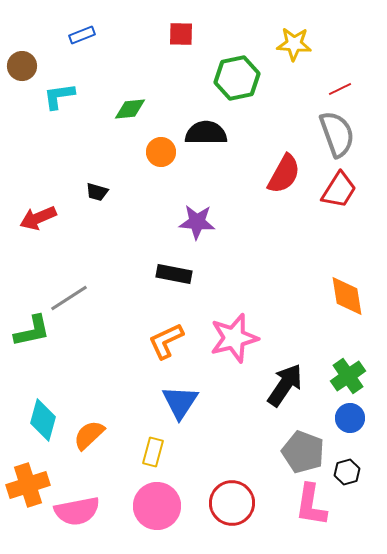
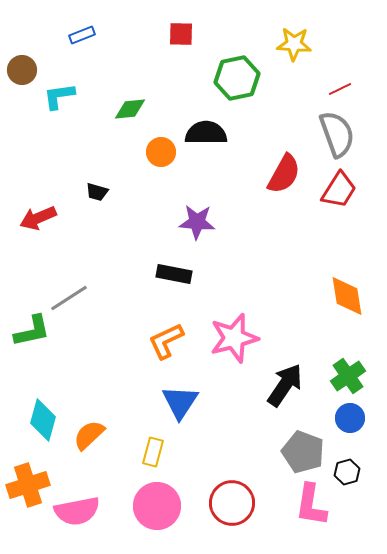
brown circle: moved 4 px down
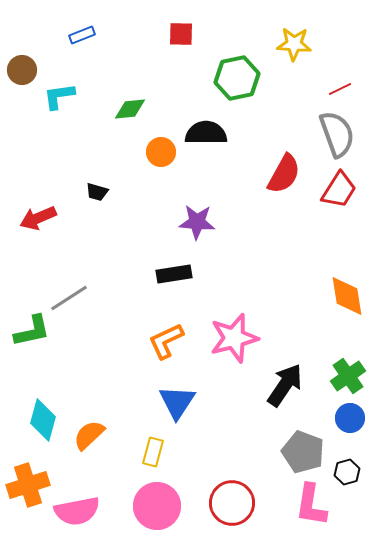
black rectangle: rotated 20 degrees counterclockwise
blue triangle: moved 3 px left
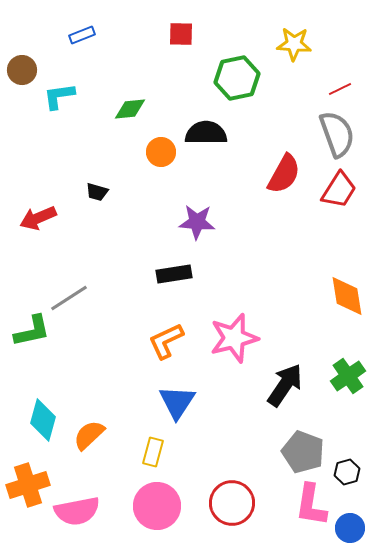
blue circle: moved 110 px down
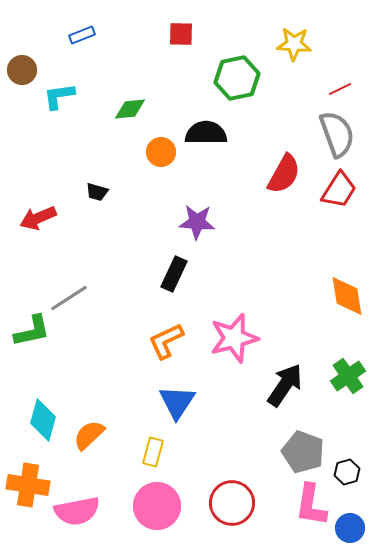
black rectangle: rotated 56 degrees counterclockwise
orange cross: rotated 27 degrees clockwise
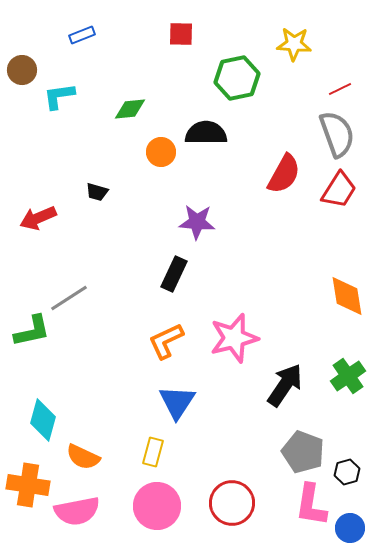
orange semicircle: moved 6 px left, 22 px down; rotated 112 degrees counterclockwise
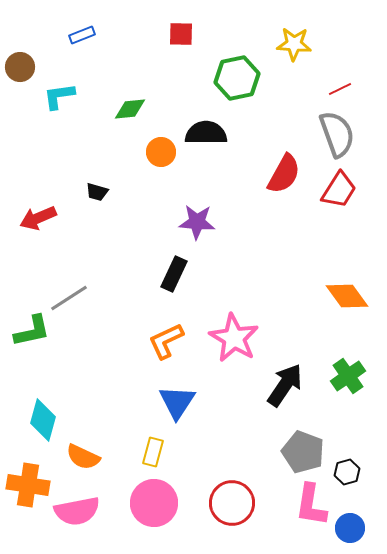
brown circle: moved 2 px left, 3 px up
orange diamond: rotated 27 degrees counterclockwise
pink star: rotated 27 degrees counterclockwise
pink circle: moved 3 px left, 3 px up
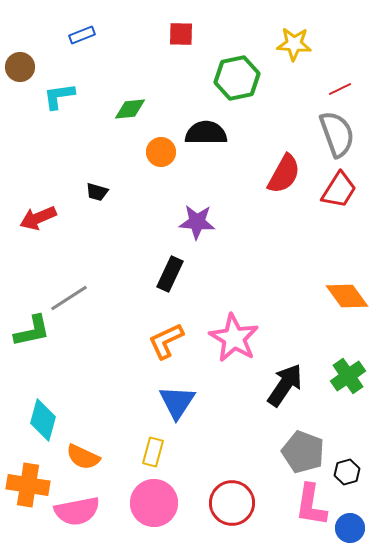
black rectangle: moved 4 px left
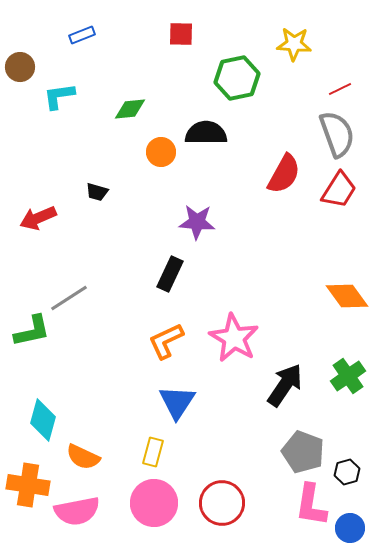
red circle: moved 10 px left
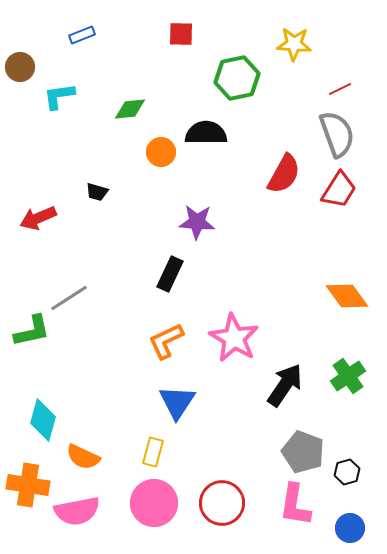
pink L-shape: moved 16 px left
